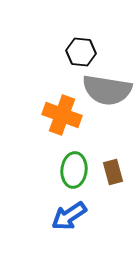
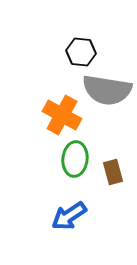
orange cross: rotated 9 degrees clockwise
green ellipse: moved 1 px right, 11 px up
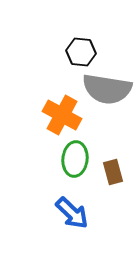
gray semicircle: moved 1 px up
blue arrow: moved 3 px right, 3 px up; rotated 102 degrees counterclockwise
